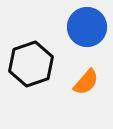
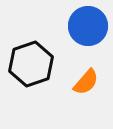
blue circle: moved 1 px right, 1 px up
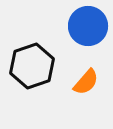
black hexagon: moved 1 px right, 2 px down
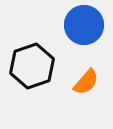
blue circle: moved 4 px left, 1 px up
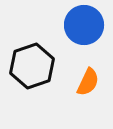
orange semicircle: moved 2 px right; rotated 16 degrees counterclockwise
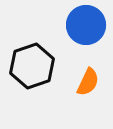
blue circle: moved 2 px right
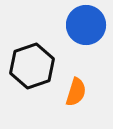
orange semicircle: moved 12 px left, 10 px down; rotated 8 degrees counterclockwise
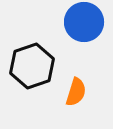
blue circle: moved 2 px left, 3 px up
